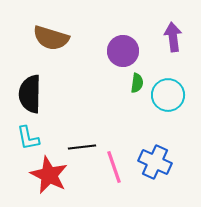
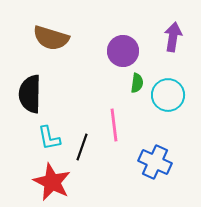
purple arrow: rotated 16 degrees clockwise
cyan L-shape: moved 21 px right
black line: rotated 64 degrees counterclockwise
pink line: moved 42 px up; rotated 12 degrees clockwise
red star: moved 3 px right, 7 px down
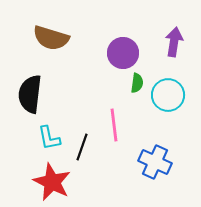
purple arrow: moved 1 px right, 5 px down
purple circle: moved 2 px down
black semicircle: rotated 6 degrees clockwise
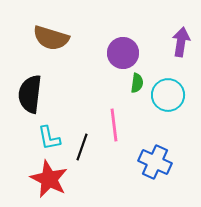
purple arrow: moved 7 px right
red star: moved 3 px left, 3 px up
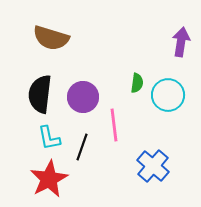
purple circle: moved 40 px left, 44 px down
black semicircle: moved 10 px right
blue cross: moved 2 px left, 4 px down; rotated 16 degrees clockwise
red star: rotated 18 degrees clockwise
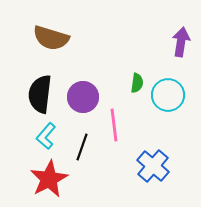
cyan L-shape: moved 3 px left, 2 px up; rotated 52 degrees clockwise
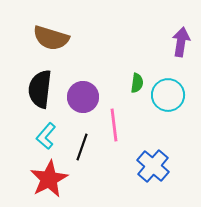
black semicircle: moved 5 px up
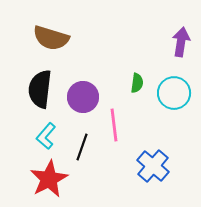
cyan circle: moved 6 px right, 2 px up
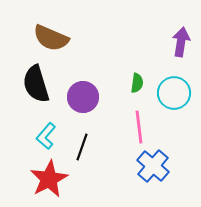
brown semicircle: rotated 6 degrees clockwise
black semicircle: moved 4 px left, 5 px up; rotated 24 degrees counterclockwise
pink line: moved 25 px right, 2 px down
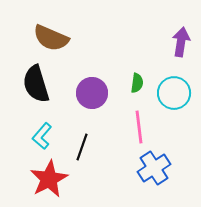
purple circle: moved 9 px right, 4 px up
cyan L-shape: moved 4 px left
blue cross: moved 1 px right, 2 px down; rotated 16 degrees clockwise
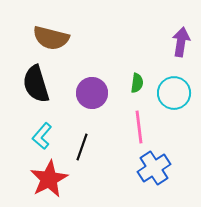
brown semicircle: rotated 9 degrees counterclockwise
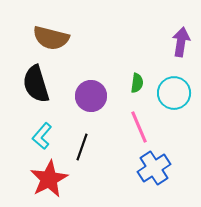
purple circle: moved 1 px left, 3 px down
pink line: rotated 16 degrees counterclockwise
